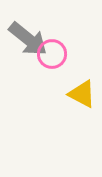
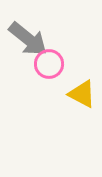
pink circle: moved 3 px left, 10 px down
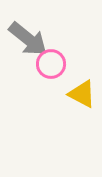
pink circle: moved 2 px right
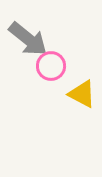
pink circle: moved 2 px down
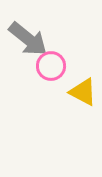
yellow triangle: moved 1 px right, 2 px up
